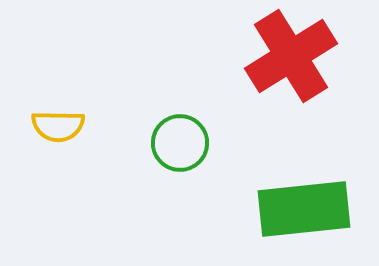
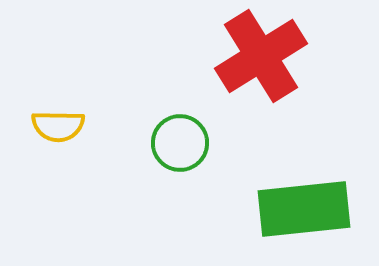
red cross: moved 30 px left
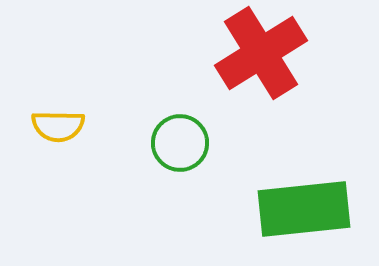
red cross: moved 3 px up
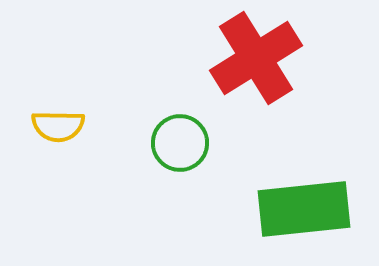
red cross: moved 5 px left, 5 px down
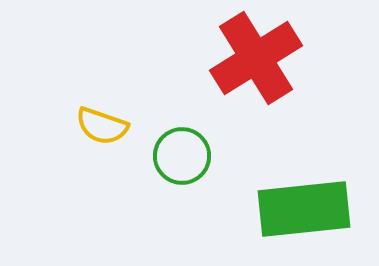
yellow semicircle: moved 44 px right; rotated 18 degrees clockwise
green circle: moved 2 px right, 13 px down
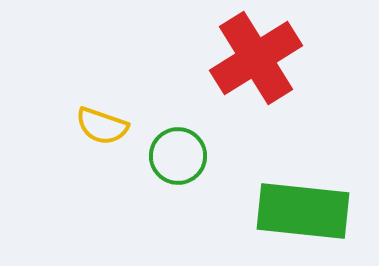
green circle: moved 4 px left
green rectangle: moved 1 px left, 2 px down; rotated 12 degrees clockwise
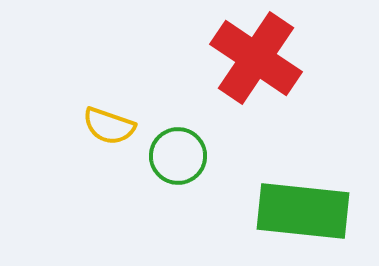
red cross: rotated 24 degrees counterclockwise
yellow semicircle: moved 7 px right
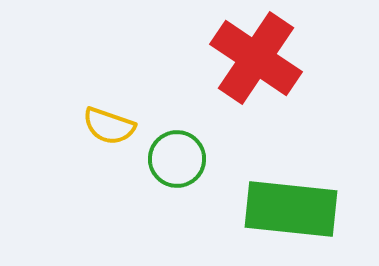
green circle: moved 1 px left, 3 px down
green rectangle: moved 12 px left, 2 px up
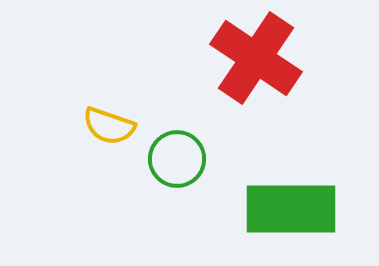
green rectangle: rotated 6 degrees counterclockwise
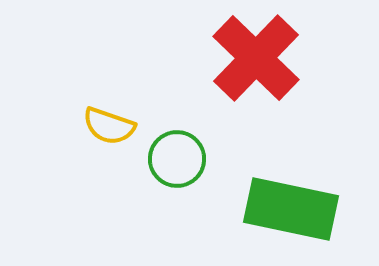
red cross: rotated 10 degrees clockwise
green rectangle: rotated 12 degrees clockwise
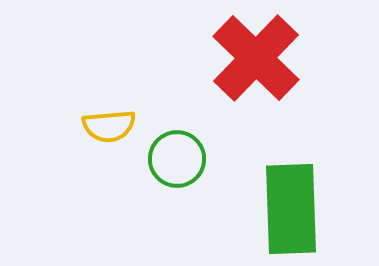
yellow semicircle: rotated 24 degrees counterclockwise
green rectangle: rotated 76 degrees clockwise
